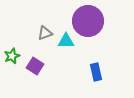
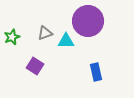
green star: moved 19 px up
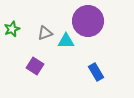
green star: moved 8 px up
blue rectangle: rotated 18 degrees counterclockwise
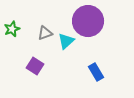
cyan triangle: rotated 42 degrees counterclockwise
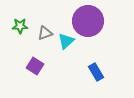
green star: moved 8 px right, 3 px up; rotated 21 degrees clockwise
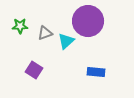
purple square: moved 1 px left, 4 px down
blue rectangle: rotated 54 degrees counterclockwise
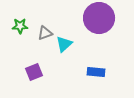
purple circle: moved 11 px right, 3 px up
cyan triangle: moved 2 px left, 3 px down
purple square: moved 2 px down; rotated 36 degrees clockwise
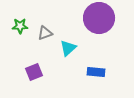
cyan triangle: moved 4 px right, 4 px down
